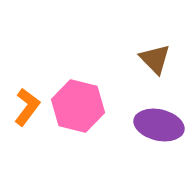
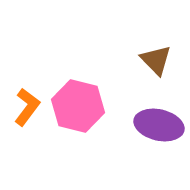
brown triangle: moved 1 px right, 1 px down
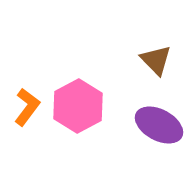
pink hexagon: rotated 18 degrees clockwise
purple ellipse: rotated 15 degrees clockwise
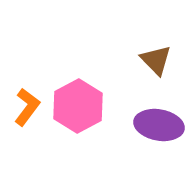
purple ellipse: rotated 18 degrees counterclockwise
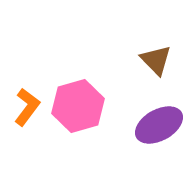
pink hexagon: rotated 12 degrees clockwise
purple ellipse: rotated 39 degrees counterclockwise
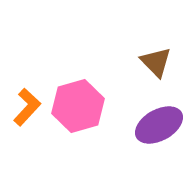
brown triangle: moved 2 px down
orange L-shape: rotated 6 degrees clockwise
